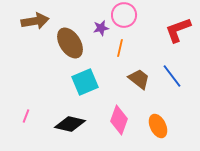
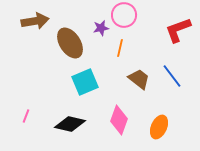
orange ellipse: moved 1 px right, 1 px down; rotated 50 degrees clockwise
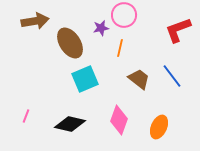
cyan square: moved 3 px up
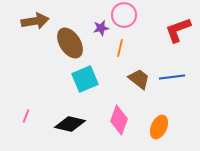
blue line: moved 1 px down; rotated 60 degrees counterclockwise
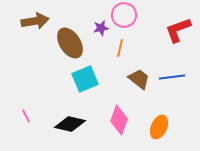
pink line: rotated 48 degrees counterclockwise
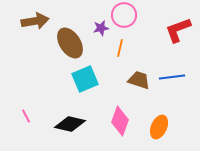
brown trapezoid: moved 1 px down; rotated 20 degrees counterclockwise
pink diamond: moved 1 px right, 1 px down
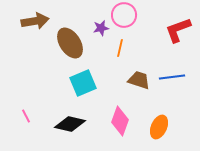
cyan square: moved 2 px left, 4 px down
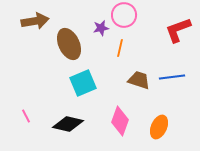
brown ellipse: moved 1 px left, 1 px down; rotated 8 degrees clockwise
black diamond: moved 2 px left
